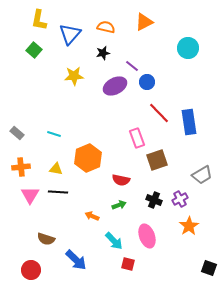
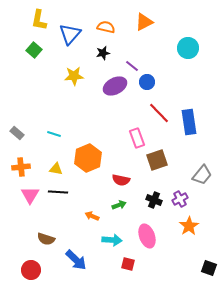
gray trapezoid: rotated 20 degrees counterclockwise
cyan arrow: moved 2 px left, 1 px up; rotated 42 degrees counterclockwise
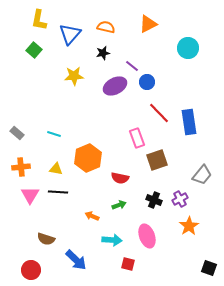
orange triangle: moved 4 px right, 2 px down
red semicircle: moved 1 px left, 2 px up
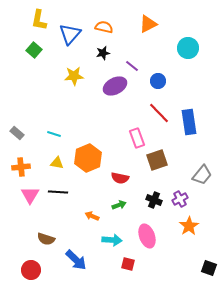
orange semicircle: moved 2 px left
blue circle: moved 11 px right, 1 px up
yellow triangle: moved 1 px right, 6 px up
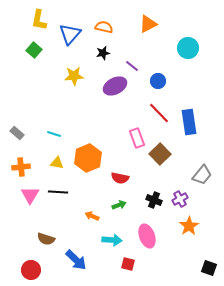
brown square: moved 3 px right, 6 px up; rotated 25 degrees counterclockwise
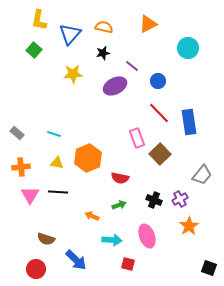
yellow star: moved 1 px left, 2 px up
red circle: moved 5 px right, 1 px up
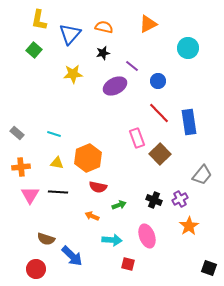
red semicircle: moved 22 px left, 9 px down
blue arrow: moved 4 px left, 4 px up
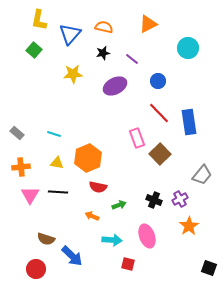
purple line: moved 7 px up
